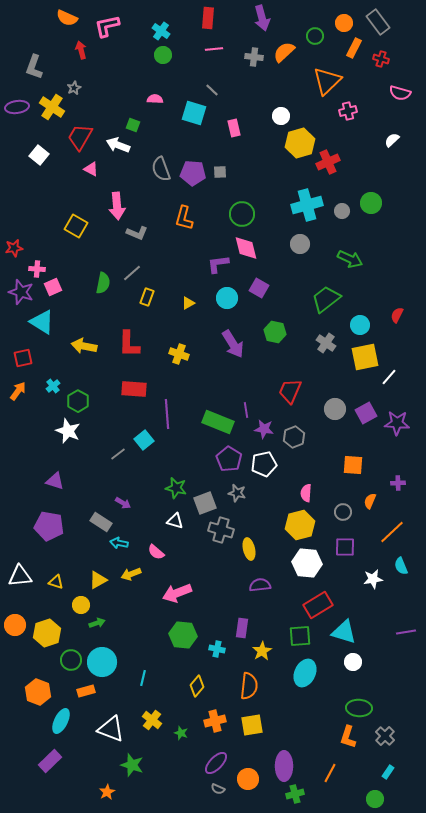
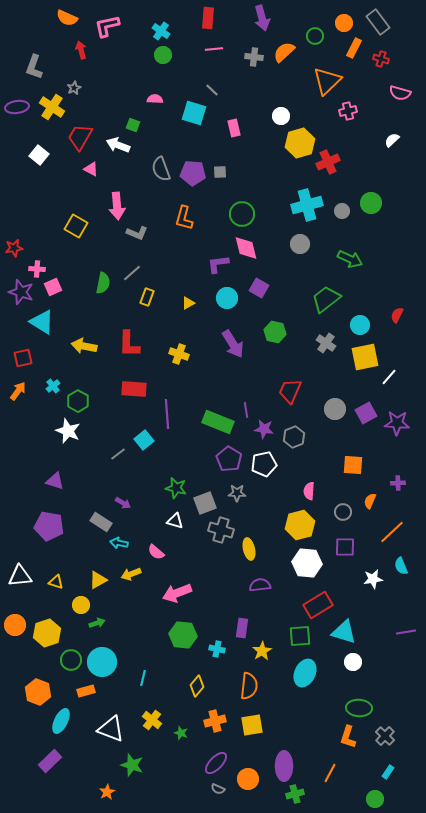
gray star at (237, 493): rotated 12 degrees counterclockwise
pink semicircle at (306, 493): moved 3 px right, 2 px up
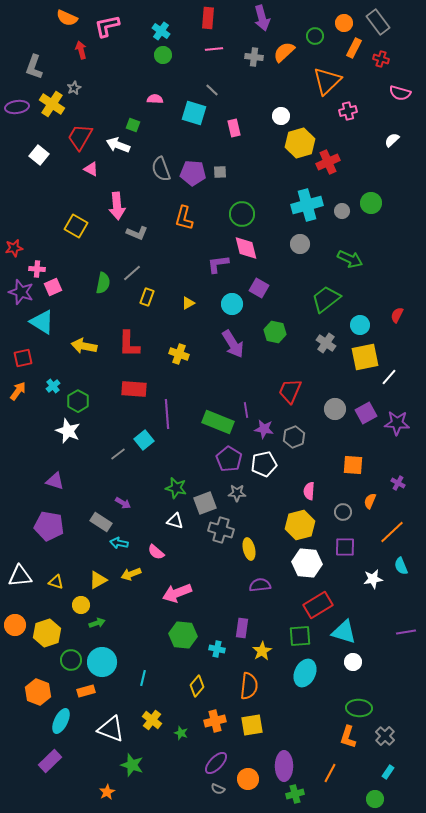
yellow cross at (52, 107): moved 3 px up
cyan circle at (227, 298): moved 5 px right, 6 px down
purple cross at (398, 483): rotated 32 degrees clockwise
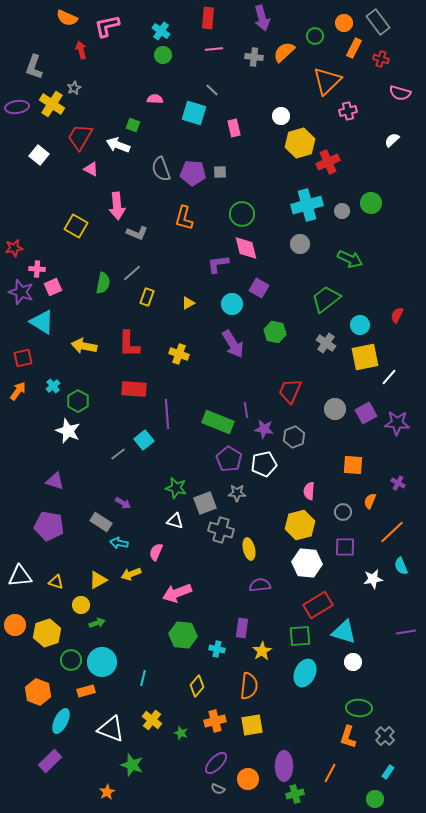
pink semicircle at (156, 552): rotated 72 degrees clockwise
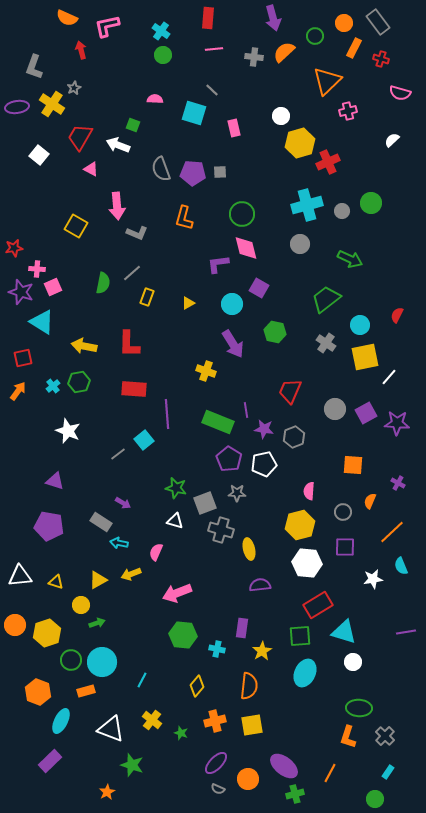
purple arrow at (262, 18): moved 11 px right
yellow cross at (179, 354): moved 27 px right, 17 px down
green hexagon at (78, 401): moved 1 px right, 19 px up; rotated 20 degrees clockwise
cyan line at (143, 678): moved 1 px left, 2 px down; rotated 14 degrees clockwise
purple ellipse at (284, 766): rotated 52 degrees counterclockwise
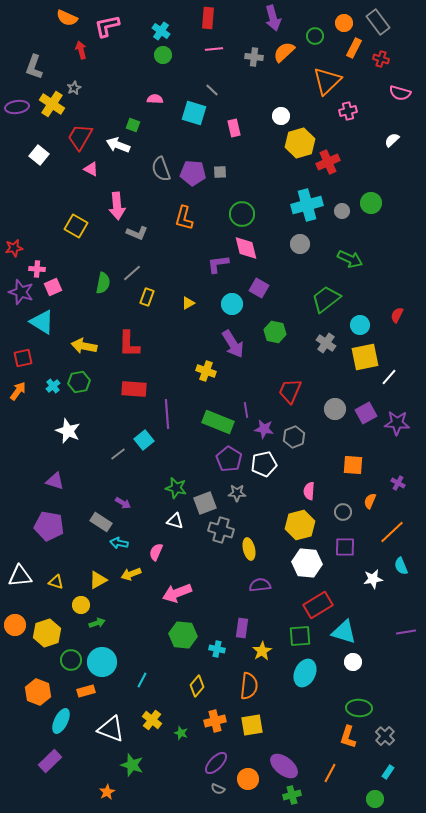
green cross at (295, 794): moved 3 px left, 1 px down
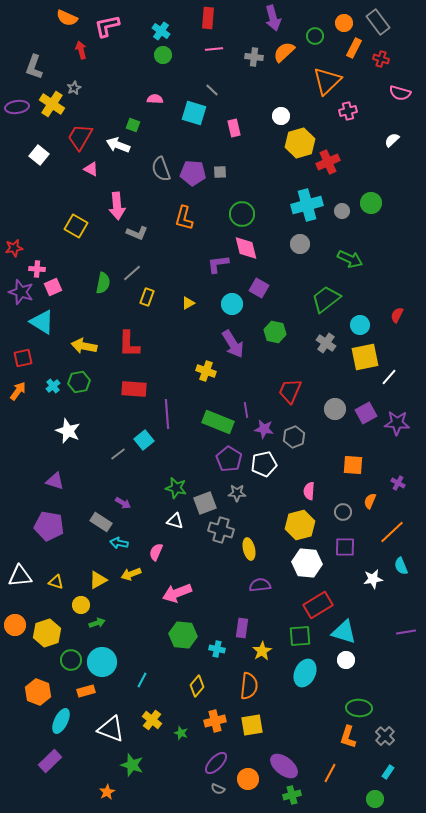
white circle at (353, 662): moved 7 px left, 2 px up
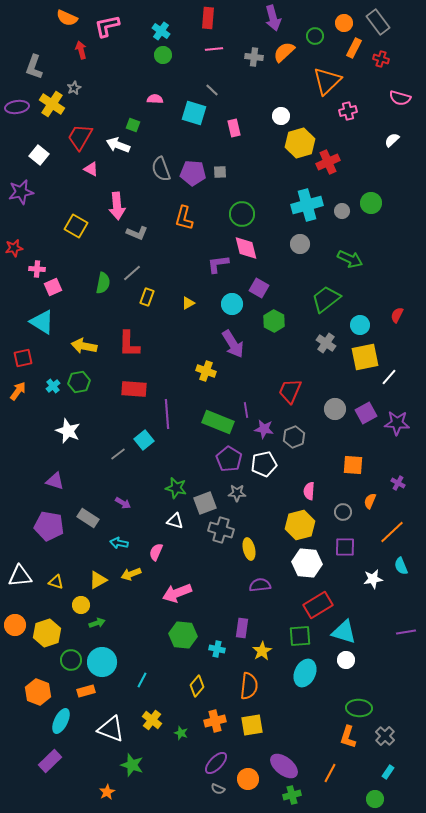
pink semicircle at (400, 93): moved 5 px down
purple star at (21, 292): moved 100 px up; rotated 30 degrees counterclockwise
green hexagon at (275, 332): moved 1 px left, 11 px up; rotated 15 degrees clockwise
gray rectangle at (101, 522): moved 13 px left, 4 px up
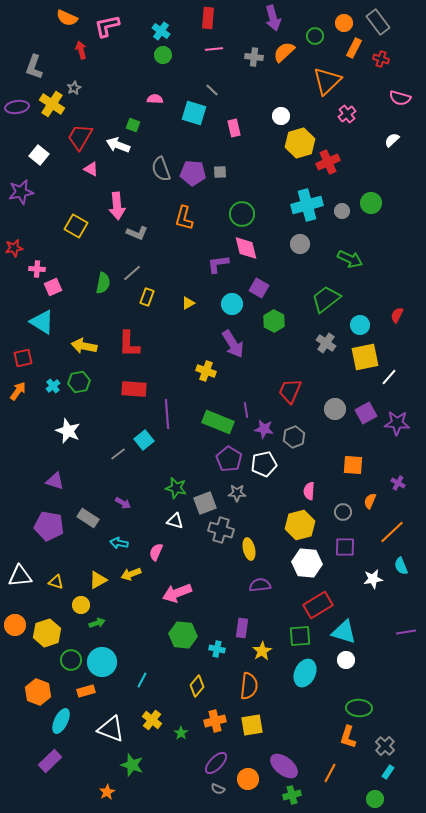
pink cross at (348, 111): moved 1 px left, 3 px down; rotated 24 degrees counterclockwise
green star at (181, 733): rotated 16 degrees clockwise
gray cross at (385, 736): moved 10 px down
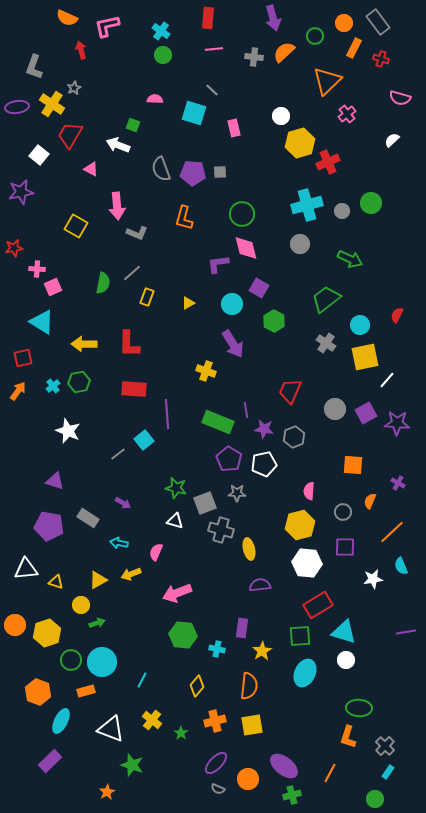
red trapezoid at (80, 137): moved 10 px left, 2 px up
yellow arrow at (84, 346): moved 2 px up; rotated 10 degrees counterclockwise
white line at (389, 377): moved 2 px left, 3 px down
white triangle at (20, 576): moved 6 px right, 7 px up
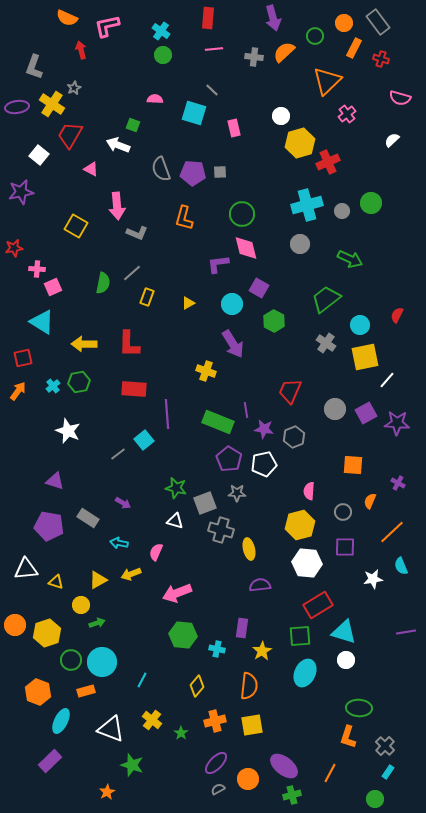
gray semicircle at (218, 789): rotated 128 degrees clockwise
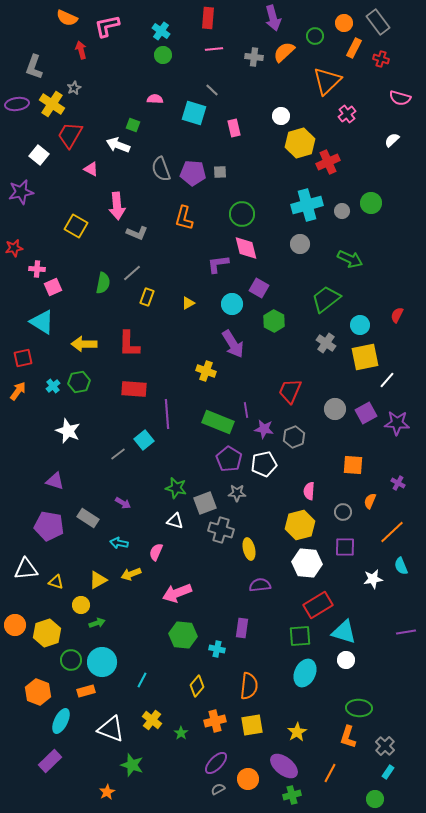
purple ellipse at (17, 107): moved 3 px up
yellow star at (262, 651): moved 35 px right, 81 px down
